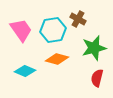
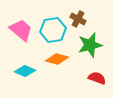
pink trapezoid: rotated 15 degrees counterclockwise
green star: moved 4 px left, 3 px up
red semicircle: rotated 96 degrees clockwise
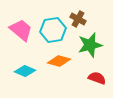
orange diamond: moved 2 px right, 2 px down
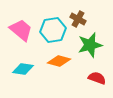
cyan diamond: moved 2 px left, 2 px up; rotated 15 degrees counterclockwise
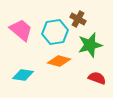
cyan hexagon: moved 2 px right, 2 px down
cyan diamond: moved 6 px down
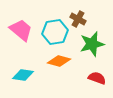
green star: moved 2 px right, 1 px up
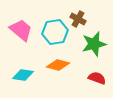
green star: moved 2 px right
orange diamond: moved 1 px left, 4 px down
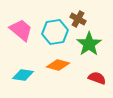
green star: moved 5 px left; rotated 20 degrees counterclockwise
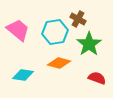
pink trapezoid: moved 3 px left
orange diamond: moved 1 px right, 2 px up
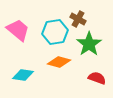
orange diamond: moved 1 px up
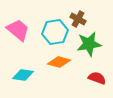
green star: rotated 25 degrees clockwise
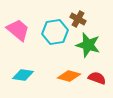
green star: moved 1 px left, 1 px down; rotated 25 degrees clockwise
orange diamond: moved 10 px right, 14 px down
